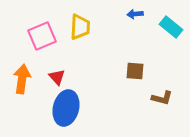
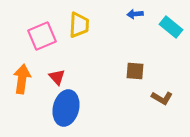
yellow trapezoid: moved 1 px left, 2 px up
brown L-shape: rotated 15 degrees clockwise
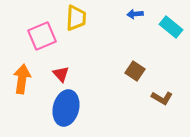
yellow trapezoid: moved 3 px left, 7 px up
brown square: rotated 30 degrees clockwise
red triangle: moved 4 px right, 3 px up
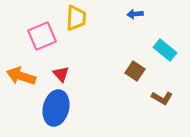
cyan rectangle: moved 6 px left, 23 px down
orange arrow: moved 1 px left, 3 px up; rotated 80 degrees counterclockwise
blue ellipse: moved 10 px left
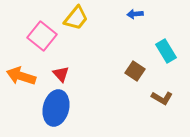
yellow trapezoid: rotated 36 degrees clockwise
pink square: rotated 28 degrees counterclockwise
cyan rectangle: moved 1 px right, 1 px down; rotated 20 degrees clockwise
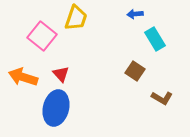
yellow trapezoid: rotated 20 degrees counterclockwise
cyan rectangle: moved 11 px left, 12 px up
orange arrow: moved 2 px right, 1 px down
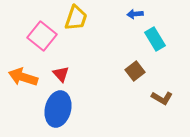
brown square: rotated 18 degrees clockwise
blue ellipse: moved 2 px right, 1 px down
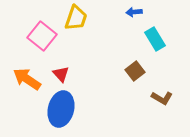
blue arrow: moved 1 px left, 2 px up
orange arrow: moved 4 px right, 2 px down; rotated 16 degrees clockwise
blue ellipse: moved 3 px right
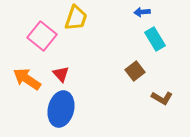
blue arrow: moved 8 px right
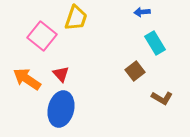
cyan rectangle: moved 4 px down
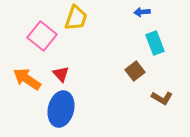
cyan rectangle: rotated 10 degrees clockwise
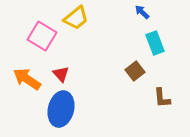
blue arrow: rotated 49 degrees clockwise
yellow trapezoid: rotated 32 degrees clockwise
pink square: rotated 8 degrees counterclockwise
brown L-shape: rotated 55 degrees clockwise
